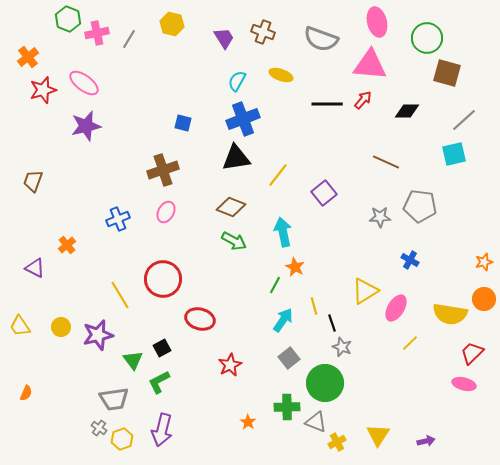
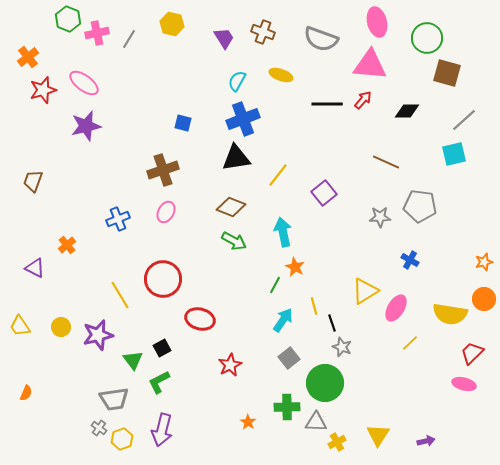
gray triangle at (316, 422): rotated 20 degrees counterclockwise
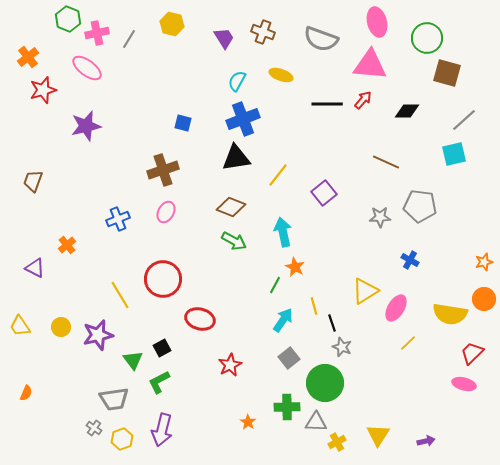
pink ellipse at (84, 83): moved 3 px right, 15 px up
yellow line at (410, 343): moved 2 px left
gray cross at (99, 428): moved 5 px left
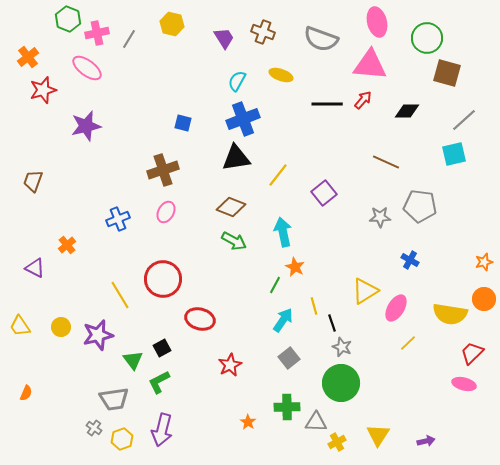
green circle at (325, 383): moved 16 px right
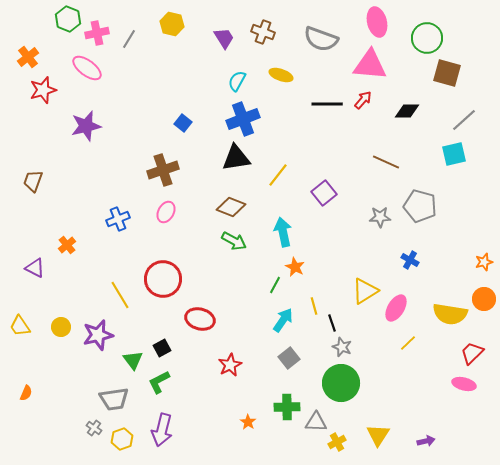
blue square at (183, 123): rotated 24 degrees clockwise
gray pentagon at (420, 206): rotated 8 degrees clockwise
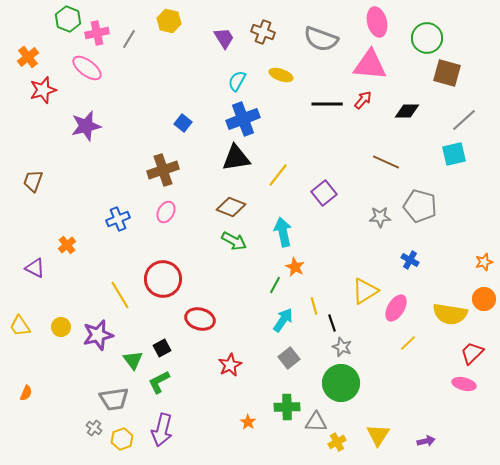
yellow hexagon at (172, 24): moved 3 px left, 3 px up
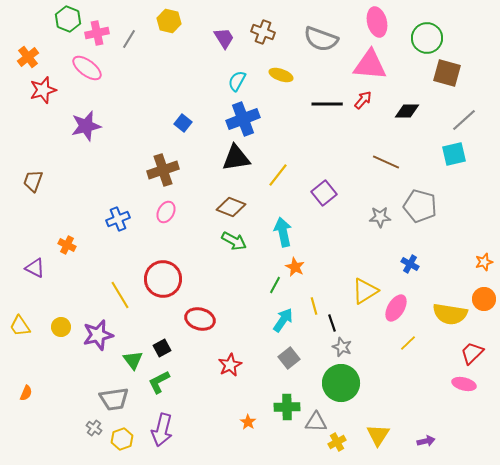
orange cross at (67, 245): rotated 24 degrees counterclockwise
blue cross at (410, 260): moved 4 px down
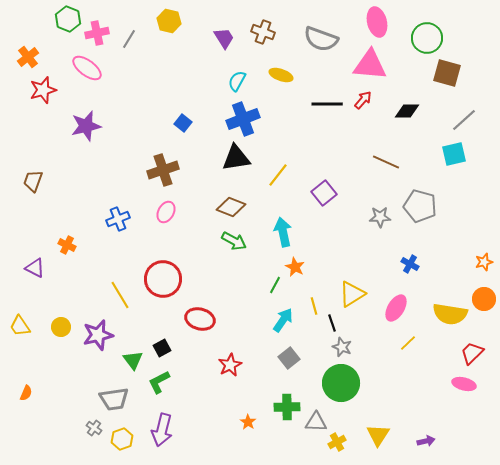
yellow triangle at (365, 291): moved 13 px left, 3 px down
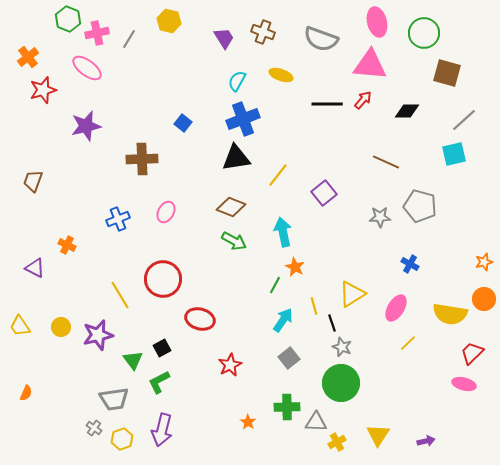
green circle at (427, 38): moved 3 px left, 5 px up
brown cross at (163, 170): moved 21 px left, 11 px up; rotated 16 degrees clockwise
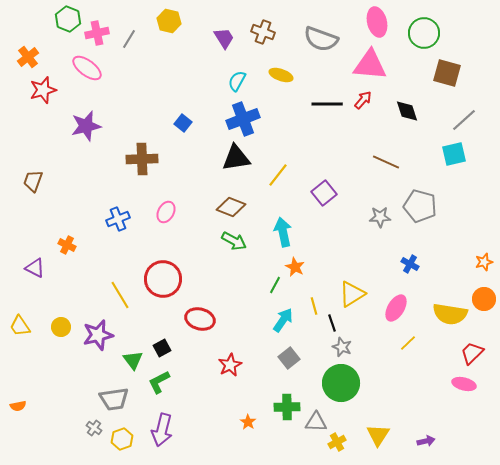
black diamond at (407, 111): rotated 70 degrees clockwise
orange semicircle at (26, 393): moved 8 px left, 13 px down; rotated 56 degrees clockwise
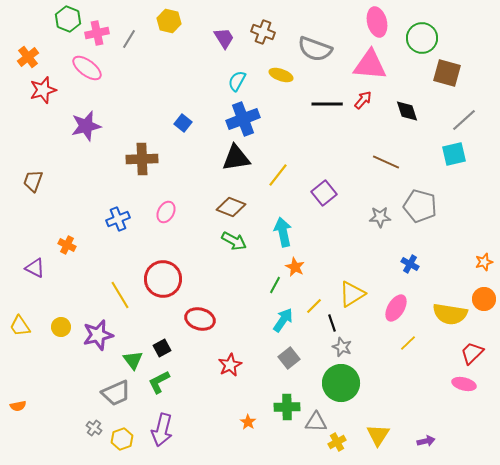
green circle at (424, 33): moved 2 px left, 5 px down
gray semicircle at (321, 39): moved 6 px left, 10 px down
yellow line at (314, 306): rotated 60 degrees clockwise
gray trapezoid at (114, 399): moved 2 px right, 6 px up; rotated 16 degrees counterclockwise
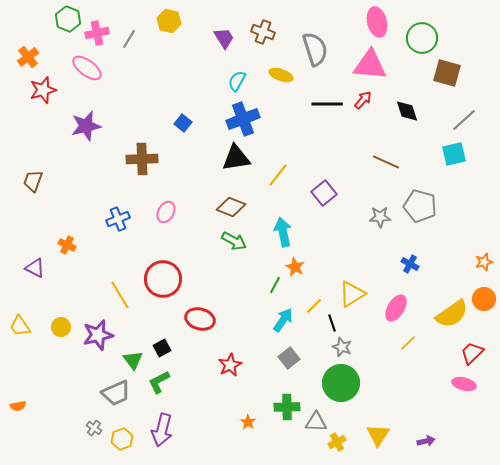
gray semicircle at (315, 49): rotated 128 degrees counterclockwise
yellow semicircle at (450, 314): moved 2 px right; rotated 44 degrees counterclockwise
